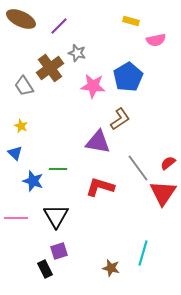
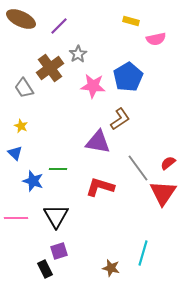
pink semicircle: moved 1 px up
gray star: moved 1 px right, 1 px down; rotated 24 degrees clockwise
gray trapezoid: moved 2 px down
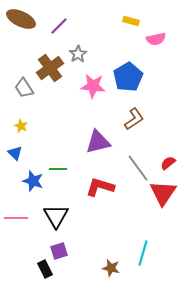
brown L-shape: moved 14 px right
purple triangle: rotated 24 degrees counterclockwise
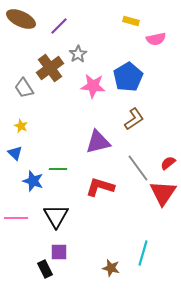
purple square: moved 1 px down; rotated 18 degrees clockwise
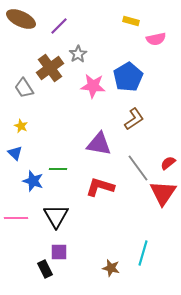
purple triangle: moved 1 px right, 2 px down; rotated 24 degrees clockwise
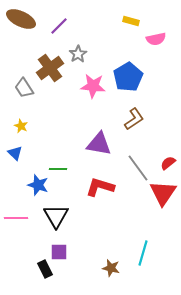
blue star: moved 5 px right, 4 px down
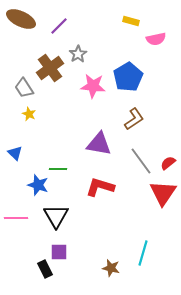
yellow star: moved 8 px right, 12 px up
gray line: moved 3 px right, 7 px up
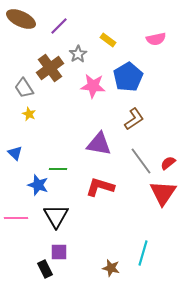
yellow rectangle: moved 23 px left, 19 px down; rotated 21 degrees clockwise
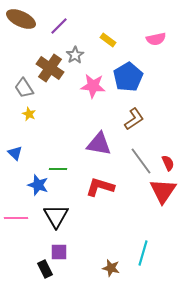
gray star: moved 3 px left, 1 px down
brown cross: rotated 20 degrees counterclockwise
red semicircle: rotated 105 degrees clockwise
red triangle: moved 2 px up
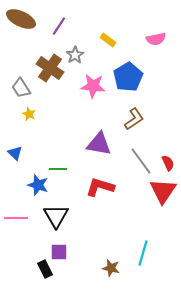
purple line: rotated 12 degrees counterclockwise
gray trapezoid: moved 3 px left
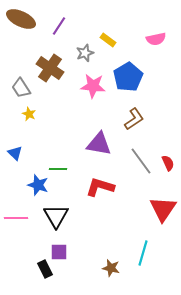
gray star: moved 10 px right, 2 px up; rotated 12 degrees clockwise
red triangle: moved 18 px down
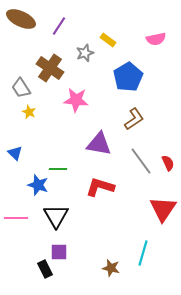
pink star: moved 17 px left, 14 px down
yellow star: moved 2 px up
